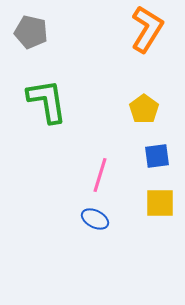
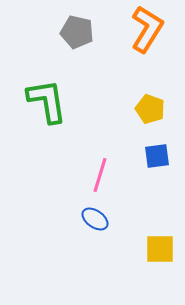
gray pentagon: moved 46 px right
yellow pentagon: moved 6 px right; rotated 16 degrees counterclockwise
yellow square: moved 46 px down
blue ellipse: rotated 8 degrees clockwise
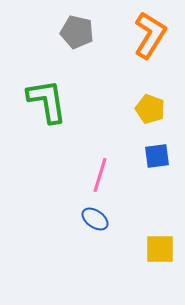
orange L-shape: moved 3 px right, 6 px down
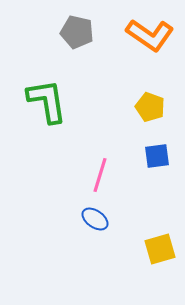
orange L-shape: rotated 93 degrees clockwise
yellow pentagon: moved 2 px up
yellow square: rotated 16 degrees counterclockwise
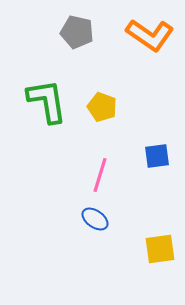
yellow pentagon: moved 48 px left
yellow square: rotated 8 degrees clockwise
